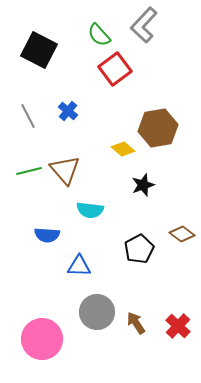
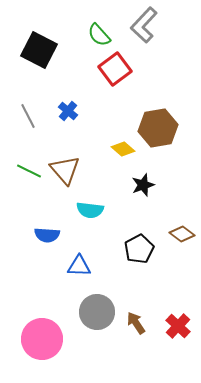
green line: rotated 40 degrees clockwise
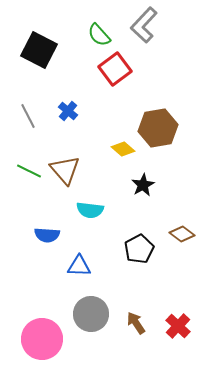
black star: rotated 10 degrees counterclockwise
gray circle: moved 6 px left, 2 px down
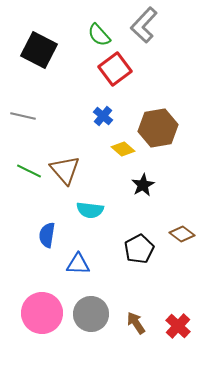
blue cross: moved 35 px right, 5 px down
gray line: moved 5 px left; rotated 50 degrees counterclockwise
blue semicircle: rotated 95 degrees clockwise
blue triangle: moved 1 px left, 2 px up
pink circle: moved 26 px up
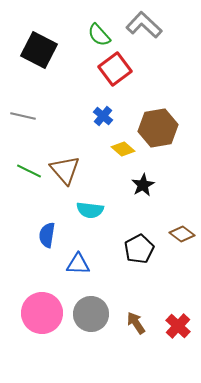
gray L-shape: rotated 90 degrees clockwise
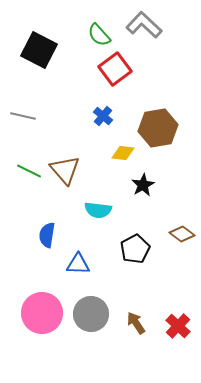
yellow diamond: moved 4 px down; rotated 35 degrees counterclockwise
cyan semicircle: moved 8 px right
black pentagon: moved 4 px left
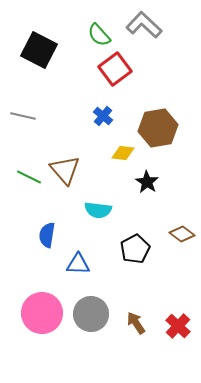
green line: moved 6 px down
black star: moved 4 px right, 3 px up; rotated 10 degrees counterclockwise
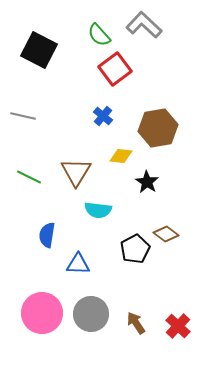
yellow diamond: moved 2 px left, 3 px down
brown triangle: moved 11 px right, 2 px down; rotated 12 degrees clockwise
brown diamond: moved 16 px left
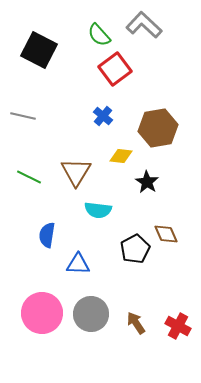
brown diamond: rotated 30 degrees clockwise
red cross: rotated 15 degrees counterclockwise
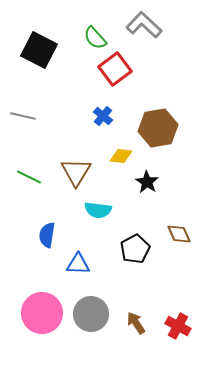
green semicircle: moved 4 px left, 3 px down
brown diamond: moved 13 px right
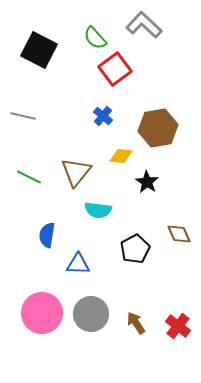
brown triangle: rotated 8 degrees clockwise
red cross: rotated 10 degrees clockwise
